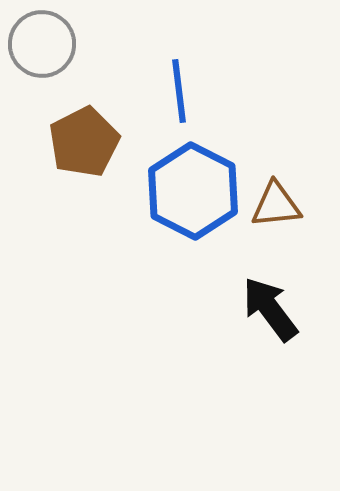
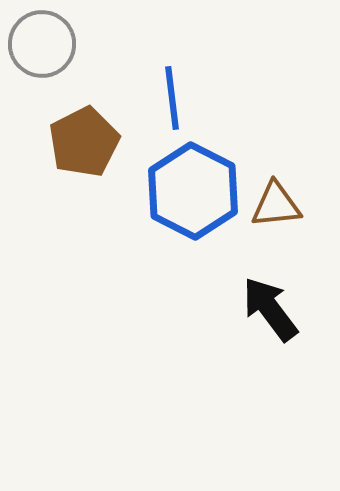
blue line: moved 7 px left, 7 px down
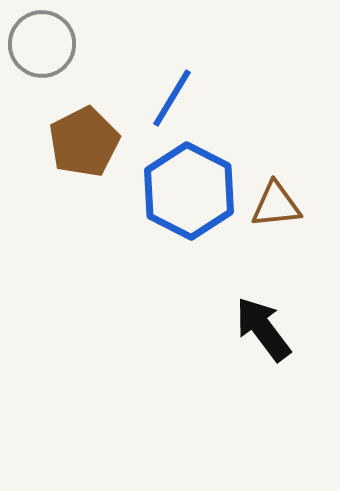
blue line: rotated 38 degrees clockwise
blue hexagon: moved 4 px left
black arrow: moved 7 px left, 20 px down
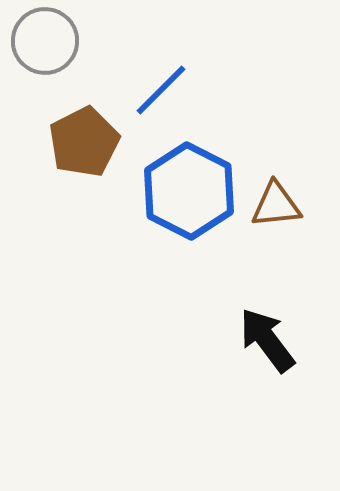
gray circle: moved 3 px right, 3 px up
blue line: moved 11 px left, 8 px up; rotated 14 degrees clockwise
black arrow: moved 4 px right, 11 px down
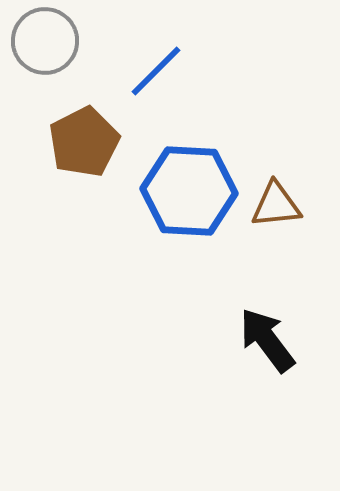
blue line: moved 5 px left, 19 px up
blue hexagon: rotated 24 degrees counterclockwise
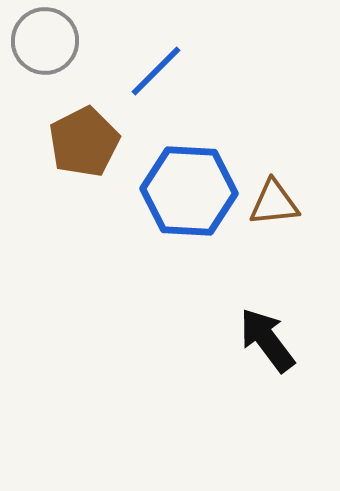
brown triangle: moved 2 px left, 2 px up
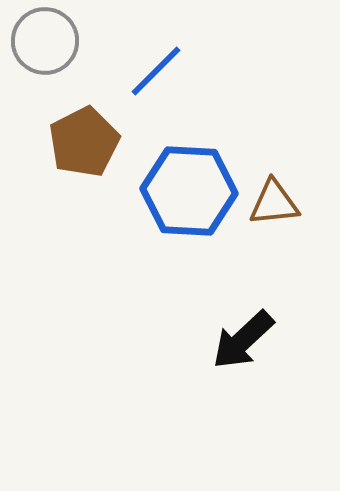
black arrow: moved 24 px left; rotated 96 degrees counterclockwise
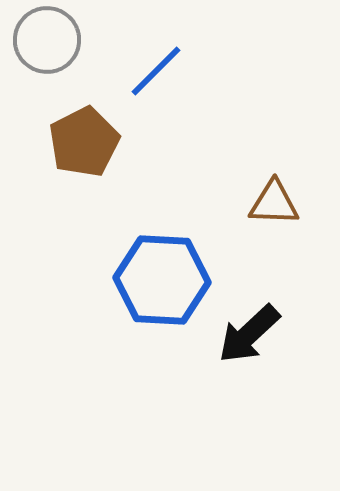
gray circle: moved 2 px right, 1 px up
blue hexagon: moved 27 px left, 89 px down
brown triangle: rotated 8 degrees clockwise
black arrow: moved 6 px right, 6 px up
